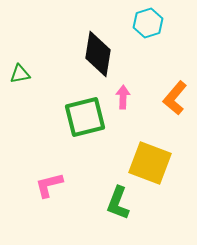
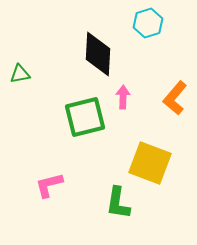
black diamond: rotated 6 degrees counterclockwise
green L-shape: rotated 12 degrees counterclockwise
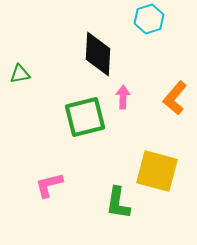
cyan hexagon: moved 1 px right, 4 px up
yellow square: moved 7 px right, 8 px down; rotated 6 degrees counterclockwise
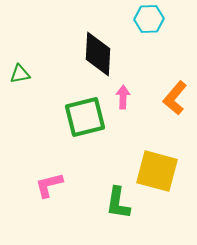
cyan hexagon: rotated 16 degrees clockwise
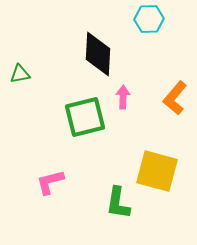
pink L-shape: moved 1 px right, 3 px up
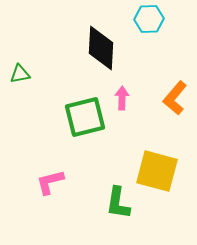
black diamond: moved 3 px right, 6 px up
pink arrow: moved 1 px left, 1 px down
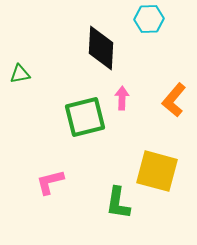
orange L-shape: moved 1 px left, 2 px down
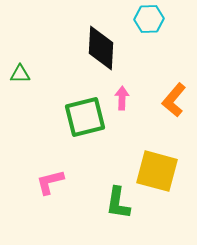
green triangle: rotated 10 degrees clockwise
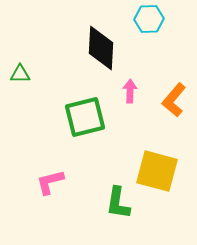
pink arrow: moved 8 px right, 7 px up
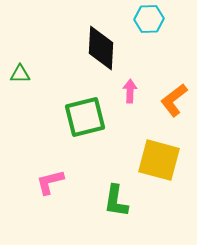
orange L-shape: rotated 12 degrees clockwise
yellow square: moved 2 px right, 11 px up
green L-shape: moved 2 px left, 2 px up
